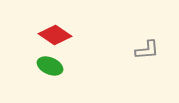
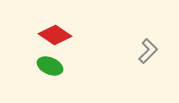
gray L-shape: moved 1 px right, 1 px down; rotated 40 degrees counterclockwise
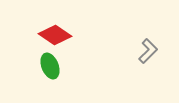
green ellipse: rotated 45 degrees clockwise
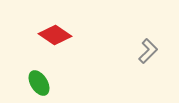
green ellipse: moved 11 px left, 17 px down; rotated 10 degrees counterclockwise
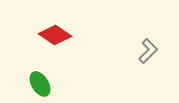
green ellipse: moved 1 px right, 1 px down
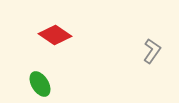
gray L-shape: moved 4 px right; rotated 10 degrees counterclockwise
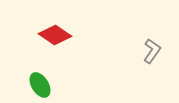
green ellipse: moved 1 px down
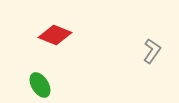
red diamond: rotated 12 degrees counterclockwise
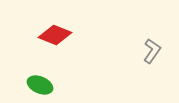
green ellipse: rotated 35 degrees counterclockwise
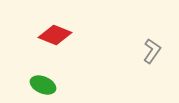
green ellipse: moved 3 px right
